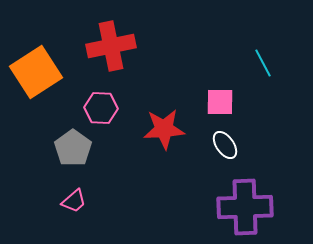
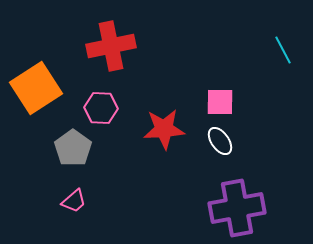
cyan line: moved 20 px right, 13 px up
orange square: moved 16 px down
white ellipse: moved 5 px left, 4 px up
purple cross: moved 8 px left, 1 px down; rotated 8 degrees counterclockwise
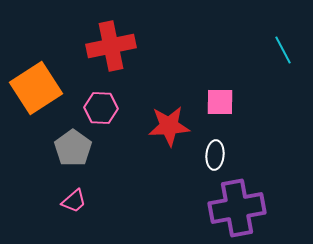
red star: moved 5 px right, 3 px up
white ellipse: moved 5 px left, 14 px down; rotated 40 degrees clockwise
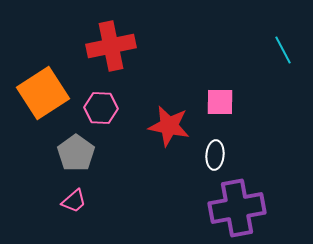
orange square: moved 7 px right, 5 px down
red star: rotated 15 degrees clockwise
gray pentagon: moved 3 px right, 5 px down
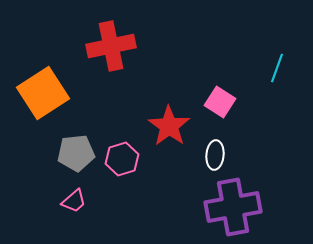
cyan line: moved 6 px left, 18 px down; rotated 48 degrees clockwise
pink square: rotated 32 degrees clockwise
pink hexagon: moved 21 px right, 51 px down; rotated 20 degrees counterclockwise
red star: rotated 24 degrees clockwise
gray pentagon: rotated 30 degrees clockwise
purple cross: moved 4 px left, 1 px up
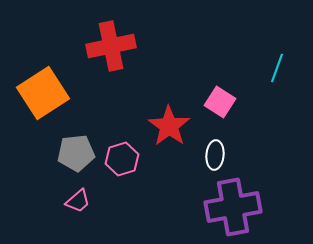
pink trapezoid: moved 4 px right
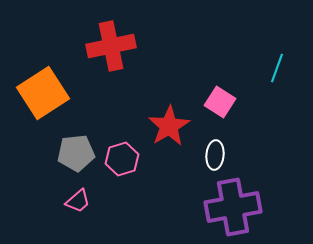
red star: rotated 6 degrees clockwise
